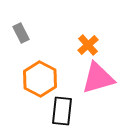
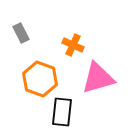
orange cross: moved 15 px left; rotated 25 degrees counterclockwise
orange hexagon: rotated 8 degrees counterclockwise
black rectangle: moved 1 px down
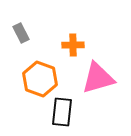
orange cross: rotated 25 degrees counterclockwise
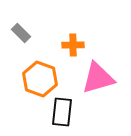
gray rectangle: rotated 18 degrees counterclockwise
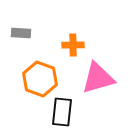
gray rectangle: rotated 42 degrees counterclockwise
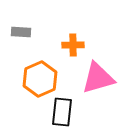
gray rectangle: moved 1 px up
orange hexagon: rotated 16 degrees clockwise
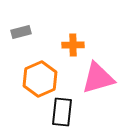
gray rectangle: rotated 18 degrees counterclockwise
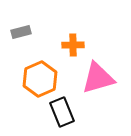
black rectangle: rotated 28 degrees counterclockwise
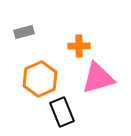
gray rectangle: moved 3 px right
orange cross: moved 6 px right, 1 px down
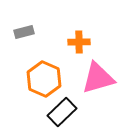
orange cross: moved 4 px up
orange hexagon: moved 4 px right; rotated 12 degrees counterclockwise
black rectangle: rotated 68 degrees clockwise
